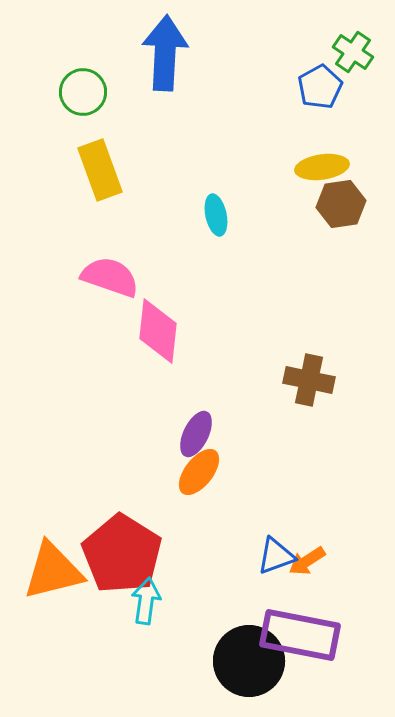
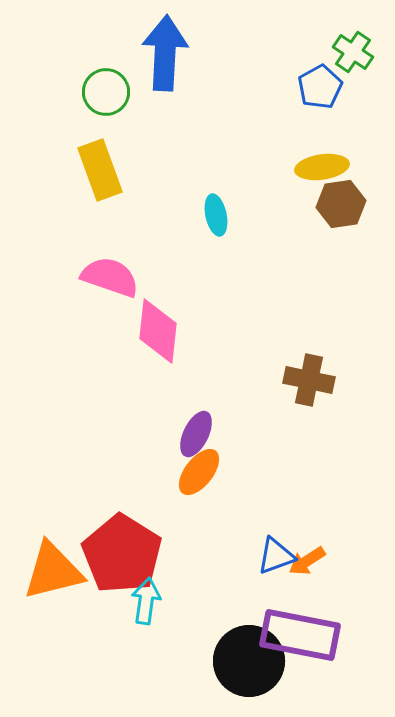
green circle: moved 23 px right
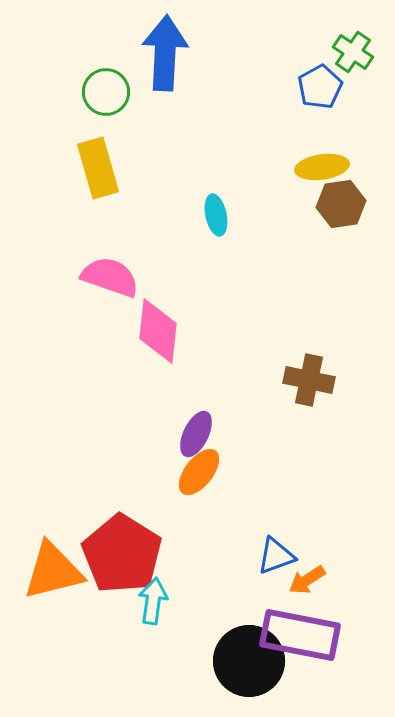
yellow rectangle: moved 2 px left, 2 px up; rotated 4 degrees clockwise
orange arrow: moved 19 px down
cyan arrow: moved 7 px right
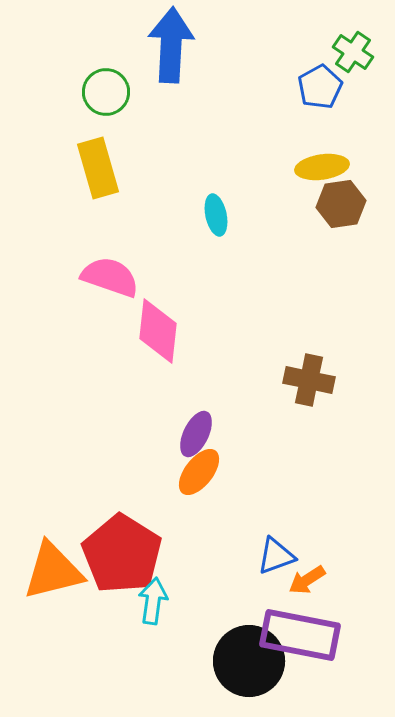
blue arrow: moved 6 px right, 8 px up
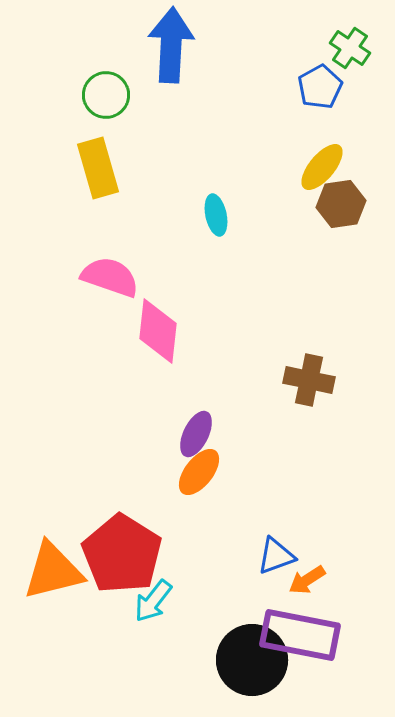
green cross: moved 3 px left, 4 px up
green circle: moved 3 px down
yellow ellipse: rotated 42 degrees counterclockwise
cyan arrow: rotated 150 degrees counterclockwise
black circle: moved 3 px right, 1 px up
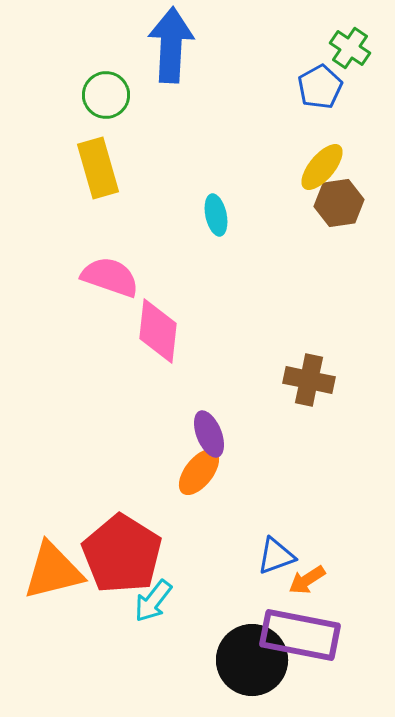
brown hexagon: moved 2 px left, 1 px up
purple ellipse: moved 13 px right; rotated 48 degrees counterclockwise
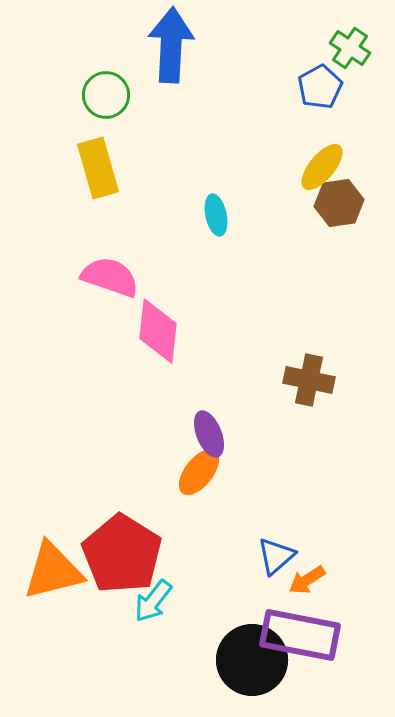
blue triangle: rotated 21 degrees counterclockwise
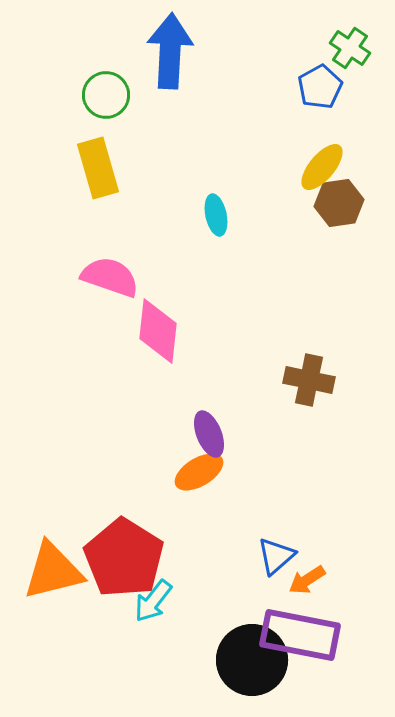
blue arrow: moved 1 px left, 6 px down
orange ellipse: rotated 21 degrees clockwise
red pentagon: moved 2 px right, 4 px down
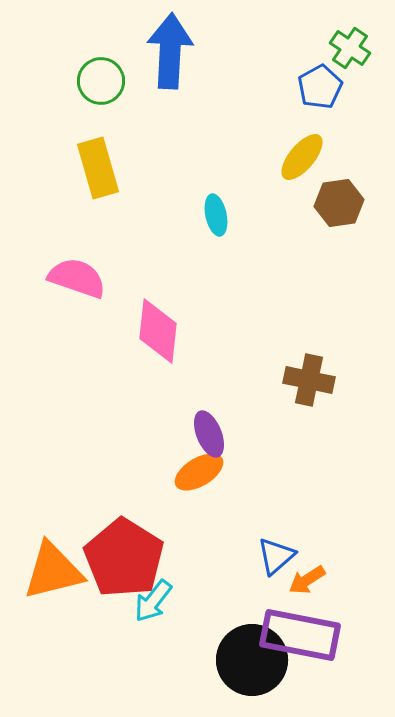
green circle: moved 5 px left, 14 px up
yellow ellipse: moved 20 px left, 10 px up
pink semicircle: moved 33 px left, 1 px down
